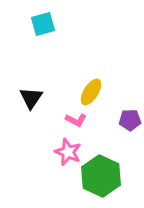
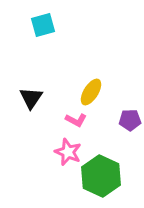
cyan square: moved 1 px down
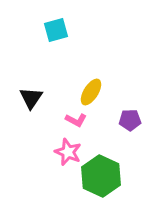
cyan square: moved 13 px right, 5 px down
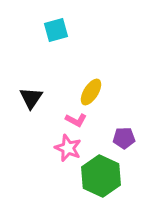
purple pentagon: moved 6 px left, 18 px down
pink star: moved 4 px up
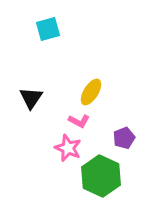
cyan square: moved 8 px left, 1 px up
pink L-shape: moved 3 px right, 1 px down
purple pentagon: rotated 20 degrees counterclockwise
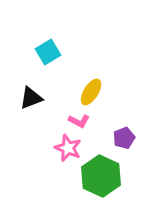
cyan square: moved 23 px down; rotated 15 degrees counterclockwise
black triangle: rotated 35 degrees clockwise
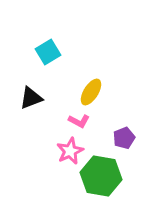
pink star: moved 2 px right, 3 px down; rotated 24 degrees clockwise
green hexagon: rotated 15 degrees counterclockwise
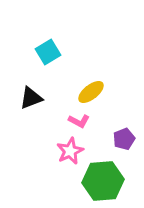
yellow ellipse: rotated 20 degrees clockwise
purple pentagon: moved 1 px down
green hexagon: moved 2 px right, 5 px down; rotated 15 degrees counterclockwise
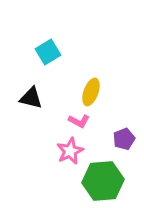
yellow ellipse: rotated 32 degrees counterclockwise
black triangle: rotated 35 degrees clockwise
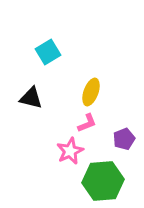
pink L-shape: moved 8 px right, 2 px down; rotated 50 degrees counterclockwise
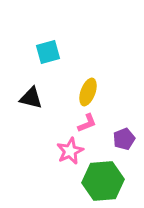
cyan square: rotated 15 degrees clockwise
yellow ellipse: moved 3 px left
